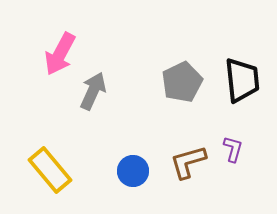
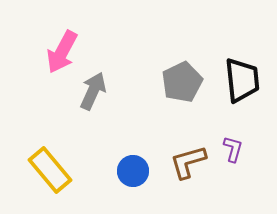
pink arrow: moved 2 px right, 2 px up
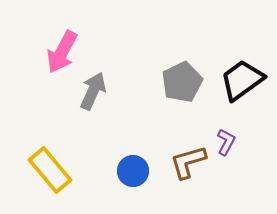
black trapezoid: rotated 120 degrees counterclockwise
purple L-shape: moved 7 px left, 7 px up; rotated 12 degrees clockwise
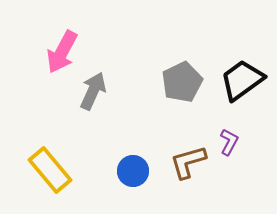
purple L-shape: moved 3 px right
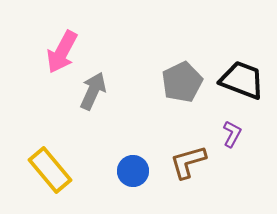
black trapezoid: rotated 57 degrees clockwise
purple L-shape: moved 3 px right, 8 px up
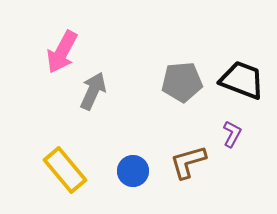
gray pentagon: rotated 21 degrees clockwise
yellow rectangle: moved 15 px right
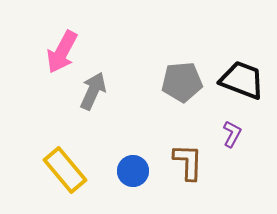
brown L-shape: rotated 108 degrees clockwise
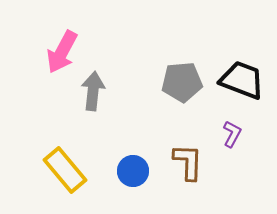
gray arrow: rotated 18 degrees counterclockwise
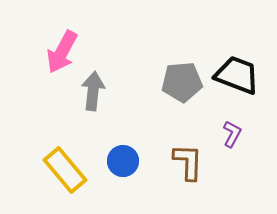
black trapezoid: moved 5 px left, 5 px up
blue circle: moved 10 px left, 10 px up
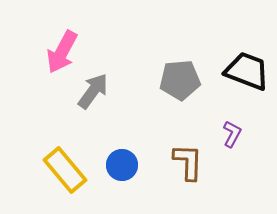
black trapezoid: moved 10 px right, 4 px up
gray pentagon: moved 2 px left, 2 px up
gray arrow: rotated 30 degrees clockwise
blue circle: moved 1 px left, 4 px down
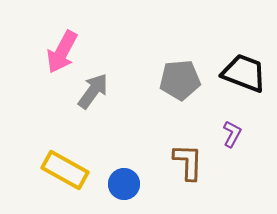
black trapezoid: moved 3 px left, 2 px down
blue circle: moved 2 px right, 19 px down
yellow rectangle: rotated 21 degrees counterclockwise
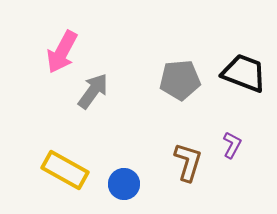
purple L-shape: moved 11 px down
brown L-shape: rotated 15 degrees clockwise
